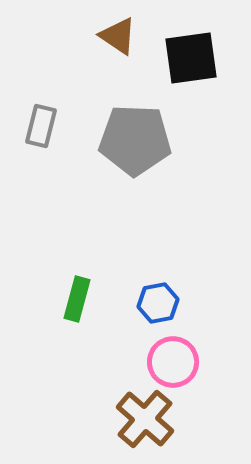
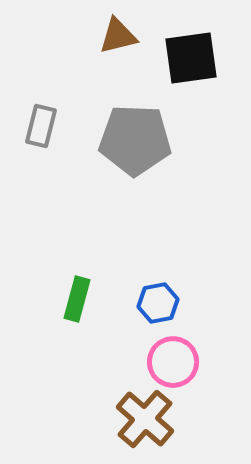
brown triangle: rotated 48 degrees counterclockwise
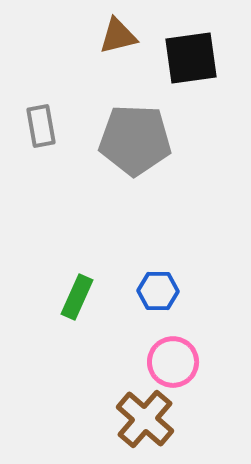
gray rectangle: rotated 24 degrees counterclockwise
green rectangle: moved 2 px up; rotated 9 degrees clockwise
blue hexagon: moved 12 px up; rotated 12 degrees clockwise
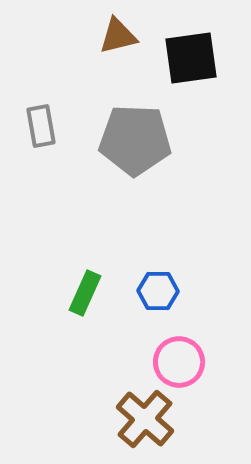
green rectangle: moved 8 px right, 4 px up
pink circle: moved 6 px right
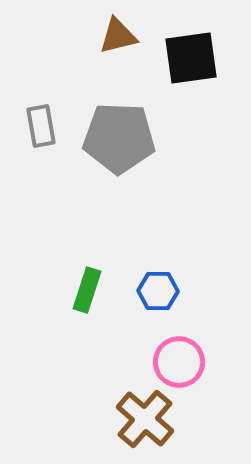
gray pentagon: moved 16 px left, 2 px up
green rectangle: moved 2 px right, 3 px up; rotated 6 degrees counterclockwise
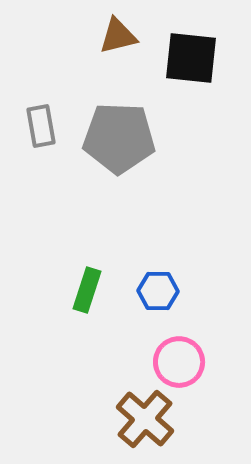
black square: rotated 14 degrees clockwise
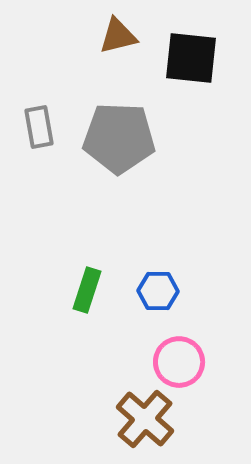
gray rectangle: moved 2 px left, 1 px down
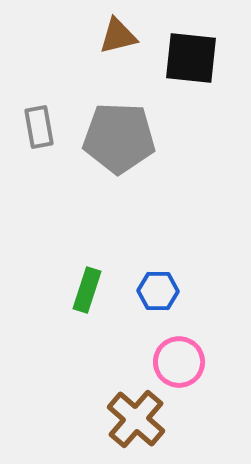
brown cross: moved 9 px left
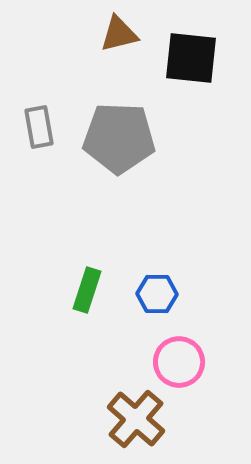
brown triangle: moved 1 px right, 2 px up
blue hexagon: moved 1 px left, 3 px down
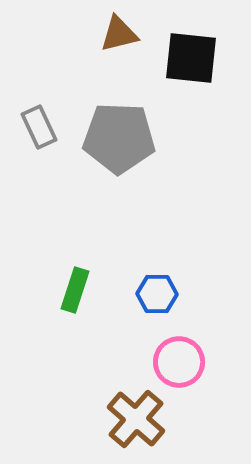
gray rectangle: rotated 15 degrees counterclockwise
green rectangle: moved 12 px left
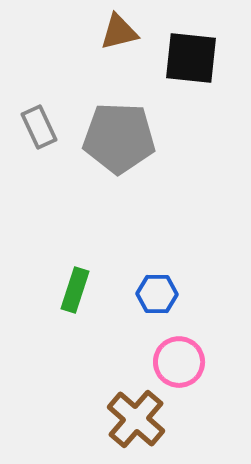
brown triangle: moved 2 px up
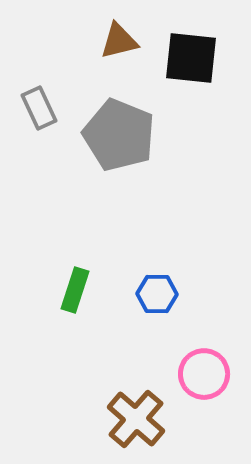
brown triangle: moved 9 px down
gray rectangle: moved 19 px up
gray pentagon: moved 3 px up; rotated 20 degrees clockwise
pink circle: moved 25 px right, 12 px down
